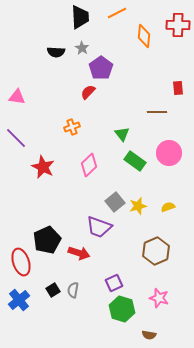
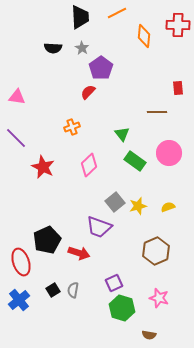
black semicircle: moved 3 px left, 4 px up
green hexagon: moved 1 px up
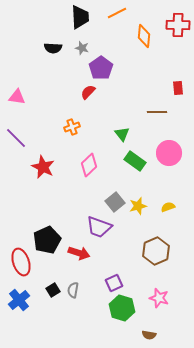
gray star: rotated 16 degrees counterclockwise
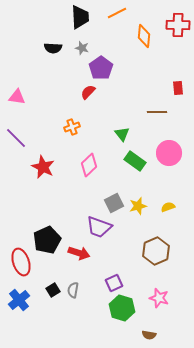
gray square: moved 1 px left, 1 px down; rotated 12 degrees clockwise
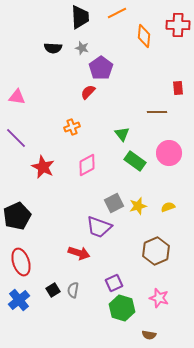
pink diamond: moved 2 px left; rotated 15 degrees clockwise
black pentagon: moved 30 px left, 24 px up
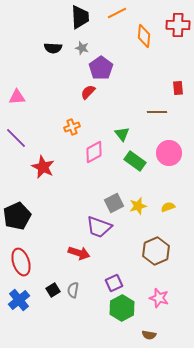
pink triangle: rotated 12 degrees counterclockwise
pink diamond: moved 7 px right, 13 px up
green hexagon: rotated 15 degrees clockwise
